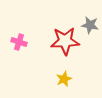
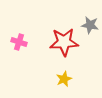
red star: moved 1 px left, 1 px down
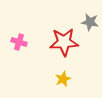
gray star: moved 3 px up
yellow star: moved 1 px left
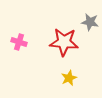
red star: rotated 8 degrees clockwise
yellow star: moved 6 px right, 1 px up
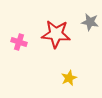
red star: moved 8 px left, 8 px up
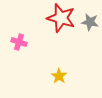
red star: moved 5 px right, 16 px up; rotated 12 degrees clockwise
yellow star: moved 10 px left, 2 px up; rotated 14 degrees counterclockwise
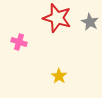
red star: moved 4 px left
gray star: rotated 18 degrees clockwise
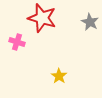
red star: moved 15 px left
pink cross: moved 2 px left
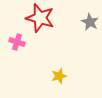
red star: moved 2 px left
yellow star: rotated 21 degrees clockwise
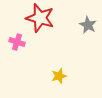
gray star: moved 2 px left, 3 px down
